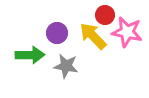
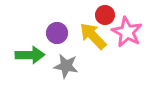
pink star: rotated 16 degrees clockwise
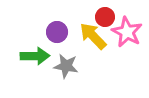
red circle: moved 2 px down
purple circle: moved 1 px up
green arrow: moved 5 px right, 1 px down
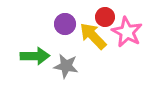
purple circle: moved 8 px right, 8 px up
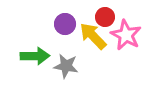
pink star: moved 1 px left, 3 px down
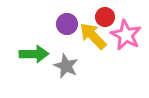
purple circle: moved 2 px right
green arrow: moved 1 px left, 2 px up
gray star: rotated 15 degrees clockwise
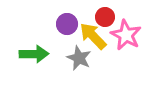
gray star: moved 13 px right, 8 px up
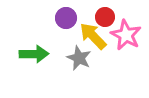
purple circle: moved 1 px left, 6 px up
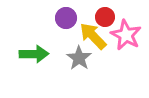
gray star: rotated 10 degrees clockwise
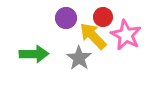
red circle: moved 2 px left
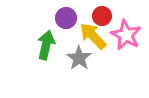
red circle: moved 1 px left, 1 px up
green arrow: moved 12 px right, 9 px up; rotated 76 degrees counterclockwise
